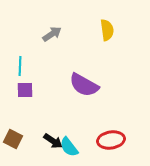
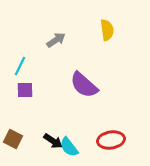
gray arrow: moved 4 px right, 6 px down
cyan line: rotated 24 degrees clockwise
purple semicircle: rotated 12 degrees clockwise
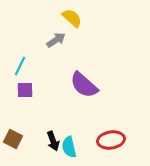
yellow semicircle: moved 35 px left, 12 px up; rotated 40 degrees counterclockwise
black arrow: rotated 36 degrees clockwise
cyan semicircle: rotated 25 degrees clockwise
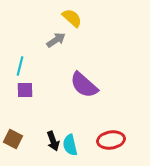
cyan line: rotated 12 degrees counterclockwise
cyan semicircle: moved 1 px right, 2 px up
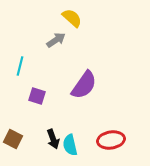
purple semicircle: rotated 96 degrees counterclockwise
purple square: moved 12 px right, 6 px down; rotated 18 degrees clockwise
black arrow: moved 2 px up
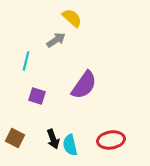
cyan line: moved 6 px right, 5 px up
brown square: moved 2 px right, 1 px up
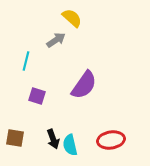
brown square: rotated 18 degrees counterclockwise
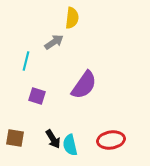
yellow semicircle: rotated 55 degrees clockwise
gray arrow: moved 2 px left, 2 px down
black arrow: rotated 12 degrees counterclockwise
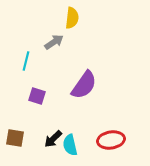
black arrow: rotated 78 degrees clockwise
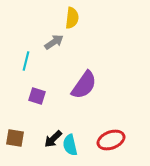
red ellipse: rotated 12 degrees counterclockwise
